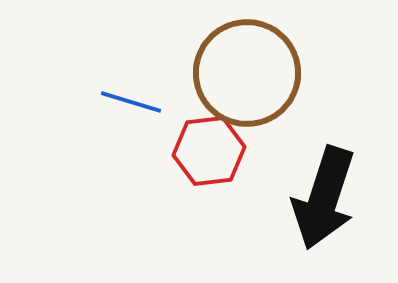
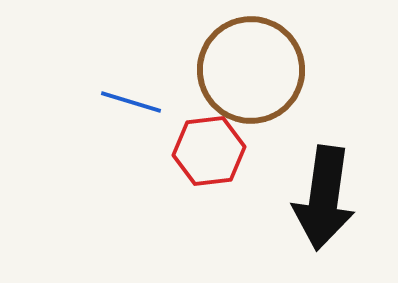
brown circle: moved 4 px right, 3 px up
black arrow: rotated 10 degrees counterclockwise
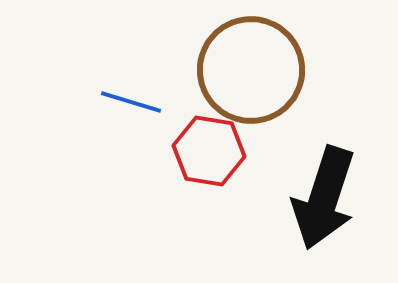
red hexagon: rotated 16 degrees clockwise
black arrow: rotated 10 degrees clockwise
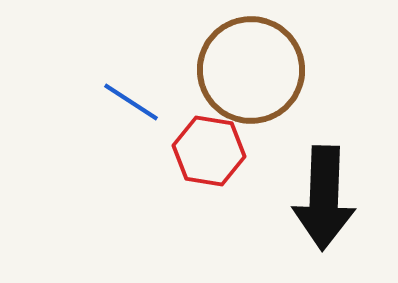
blue line: rotated 16 degrees clockwise
black arrow: rotated 16 degrees counterclockwise
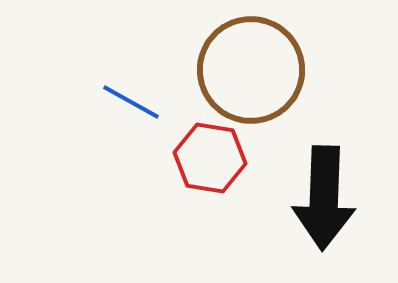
blue line: rotated 4 degrees counterclockwise
red hexagon: moved 1 px right, 7 px down
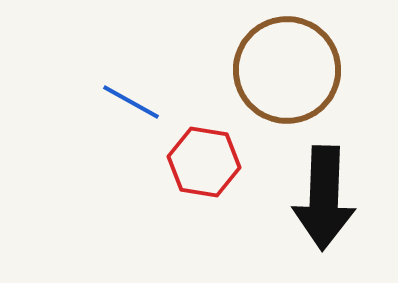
brown circle: moved 36 px right
red hexagon: moved 6 px left, 4 px down
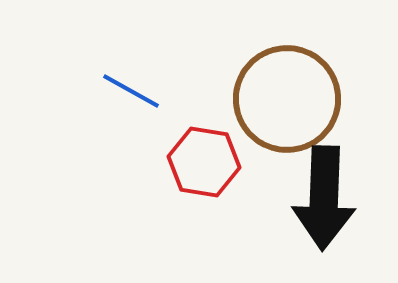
brown circle: moved 29 px down
blue line: moved 11 px up
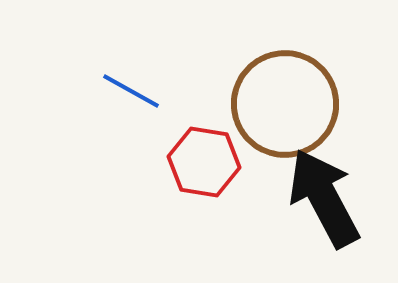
brown circle: moved 2 px left, 5 px down
black arrow: rotated 150 degrees clockwise
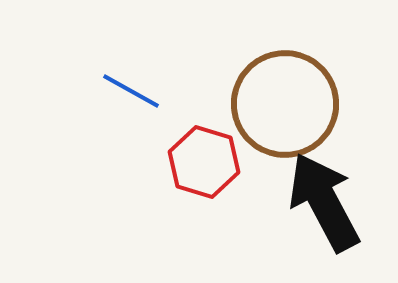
red hexagon: rotated 8 degrees clockwise
black arrow: moved 4 px down
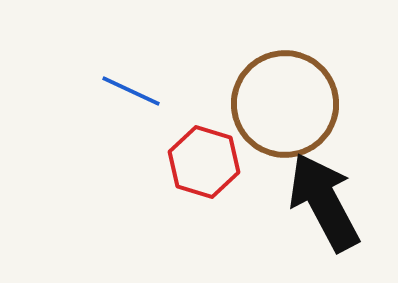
blue line: rotated 4 degrees counterclockwise
